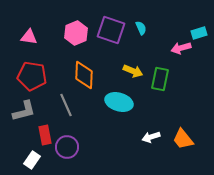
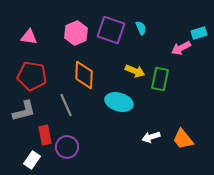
pink arrow: rotated 12 degrees counterclockwise
yellow arrow: moved 2 px right
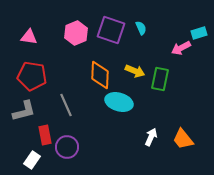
orange diamond: moved 16 px right
white arrow: rotated 132 degrees clockwise
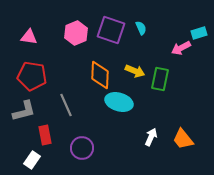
purple circle: moved 15 px right, 1 px down
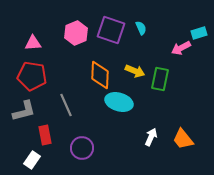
pink triangle: moved 4 px right, 6 px down; rotated 12 degrees counterclockwise
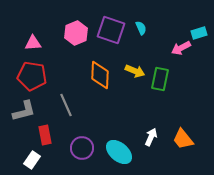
cyan ellipse: moved 50 px down; rotated 24 degrees clockwise
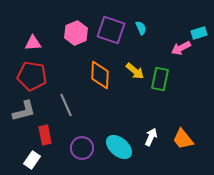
yellow arrow: rotated 18 degrees clockwise
cyan ellipse: moved 5 px up
